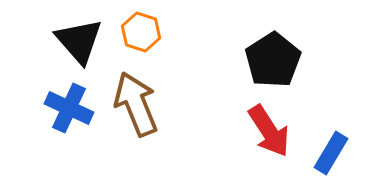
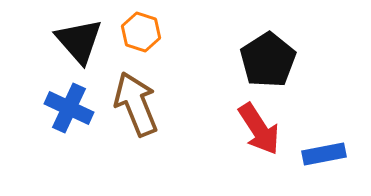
black pentagon: moved 5 px left
red arrow: moved 10 px left, 2 px up
blue rectangle: moved 7 px left, 1 px down; rotated 48 degrees clockwise
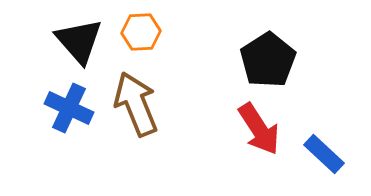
orange hexagon: rotated 21 degrees counterclockwise
blue rectangle: rotated 54 degrees clockwise
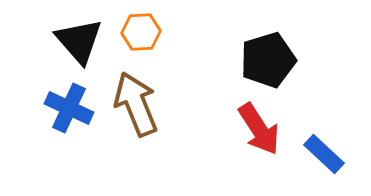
black pentagon: rotated 16 degrees clockwise
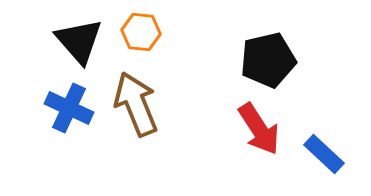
orange hexagon: rotated 9 degrees clockwise
black pentagon: rotated 4 degrees clockwise
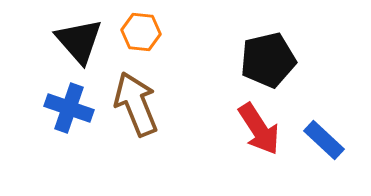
blue cross: rotated 6 degrees counterclockwise
blue rectangle: moved 14 px up
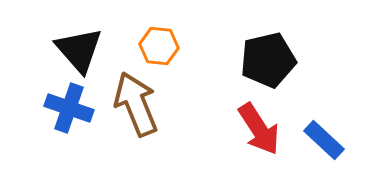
orange hexagon: moved 18 px right, 14 px down
black triangle: moved 9 px down
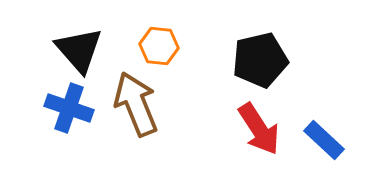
black pentagon: moved 8 px left
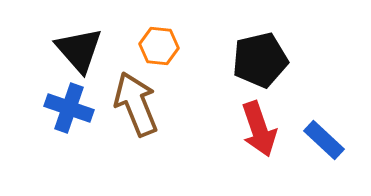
red arrow: rotated 14 degrees clockwise
